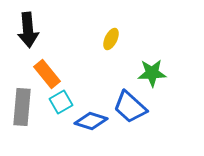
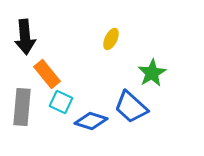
black arrow: moved 3 px left, 7 px down
green star: rotated 28 degrees counterclockwise
cyan square: rotated 35 degrees counterclockwise
blue trapezoid: moved 1 px right
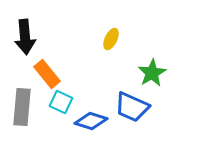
blue trapezoid: moved 1 px right; rotated 18 degrees counterclockwise
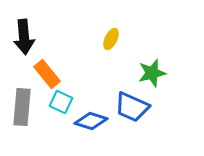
black arrow: moved 1 px left
green star: rotated 16 degrees clockwise
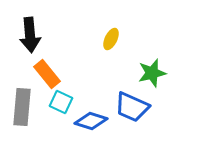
black arrow: moved 6 px right, 2 px up
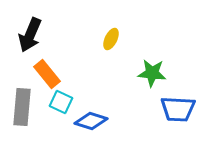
black arrow: rotated 28 degrees clockwise
green star: rotated 20 degrees clockwise
blue trapezoid: moved 46 px right, 2 px down; rotated 21 degrees counterclockwise
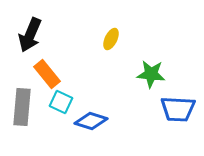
green star: moved 1 px left, 1 px down
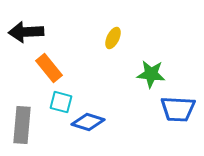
black arrow: moved 4 px left, 3 px up; rotated 64 degrees clockwise
yellow ellipse: moved 2 px right, 1 px up
orange rectangle: moved 2 px right, 6 px up
cyan square: rotated 10 degrees counterclockwise
gray rectangle: moved 18 px down
blue diamond: moved 3 px left, 1 px down
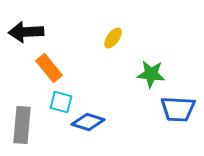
yellow ellipse: rotated 10 degrees clockwise
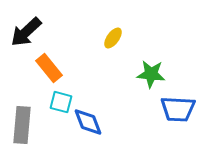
black arrow: rotated 40 degrees counterclockwise
blue diamond: rotated 52 degrees clockwise
